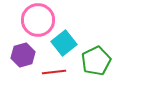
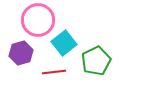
purple hexagon: moved 2 px left, 2 px up
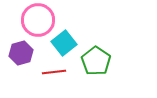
green pentagon: rotated 12 degrees counterclockwise
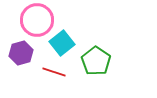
pink circle: moved 1 px left
cyan square: moved 2 px left
red line: rotated 25 degrees clockwise
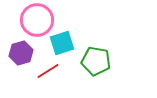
cyan square: rotated 20 degrees clockwise
green pentagon: rotated 24 degrees counterclockwise
red line: moved 6 px left, 1 px up; rotated 50 degrees counterclockwise
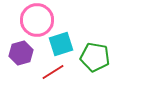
cyan square: moved 1 px left, 1 px down
green pentagon: moved 1 px left, 4 px up
red line: moved 5 px right, 1 px down
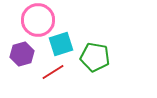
pink circle: moved 1 px right
purple hexagon: moved 1 px right, 1 px down
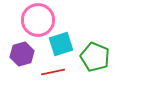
green pentagon: rotated 12 degrees clockwise
red line: rotated 20 degrees clockwise
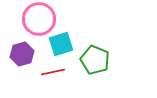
pink circle: moved 1 px right, 1 px up
green pentagon: moved 3 px down
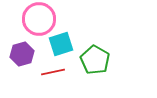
green pentagon: rotated 8 degrees clockwise
